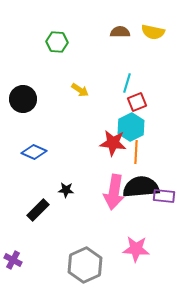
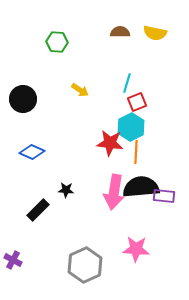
yellow semicircle: moved 2 px right, 1 px down
red star: moved 3 px left
blue diamond: moved 2 px left
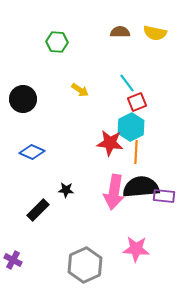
cyan line: rotated 54 degrees counterclockwise
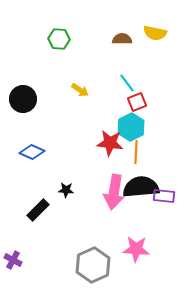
brown semicircle: moved 2 px right, 7 px down
green hexagon: moved 2 px right, 3 px up
gray hexagon: moved 8 px right
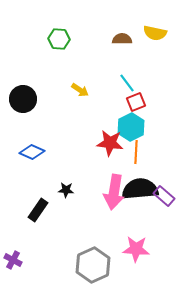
red square: moved 1 px left
black semicircle: moved 1 px left, 2 px down
purple rectangle: rotated 35 degrees clockwise
black rectangle: rotated 10 degrees counterclockwise
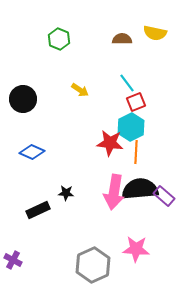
green hexagon: rotated 20 degrees clockwise
black star: moved 3 px down
black rectangle: rotated 30 degrees clockwise
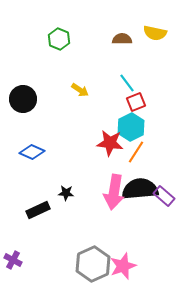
orange line: rotated 30 degrees clockwise
pink star: moved 13 px left, 17 px down; rotated 24 degrees counterclockwise
gray hexagon: moved 1 px up
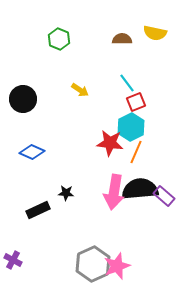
orange line: rotated 10 degrees counterclockwise
pink star: moved 6 px left
